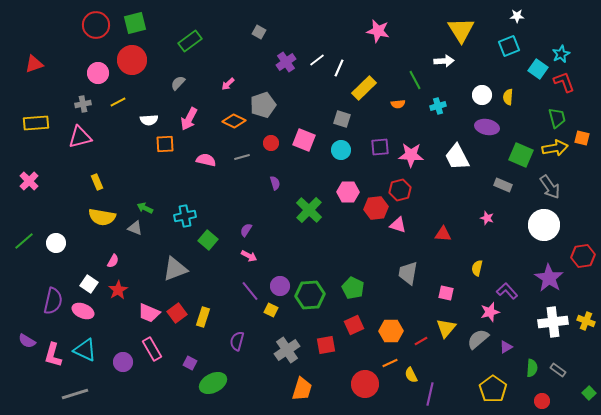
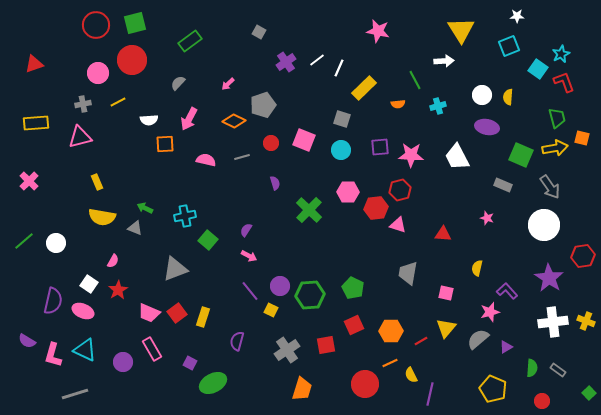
yellow pentagon at (493, 389): rotated 12 degrees counterclockwise
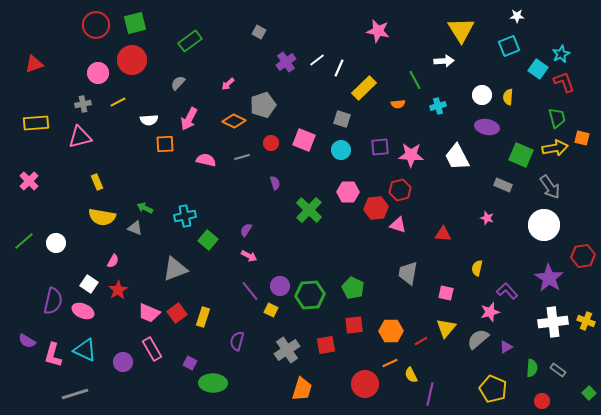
red square at (354, 325): rotated 18 degrees clockwise
green ellipse at (213, 383): rotated 28 degrees clockwise
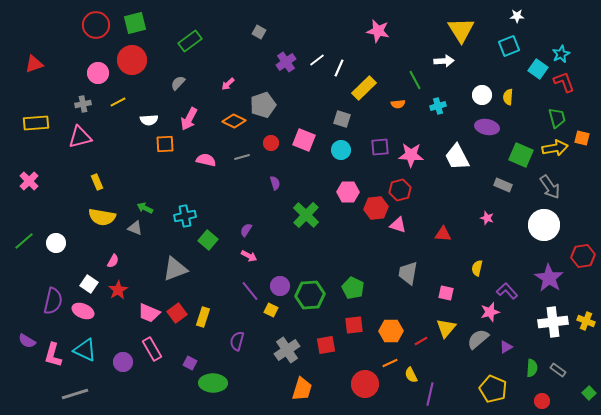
green cross at (309, 210): moved 3 px left, 5 px down
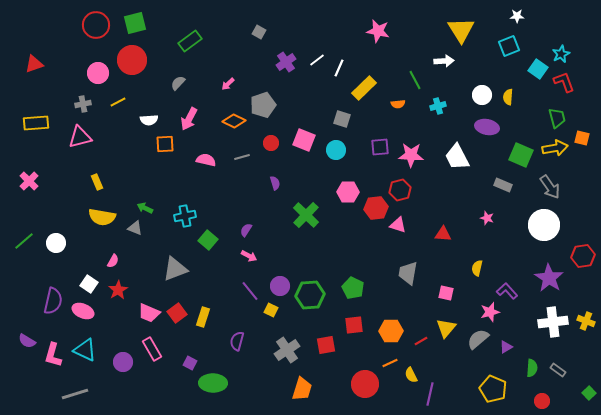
cyan circle at (341, 150): moved 5 px left
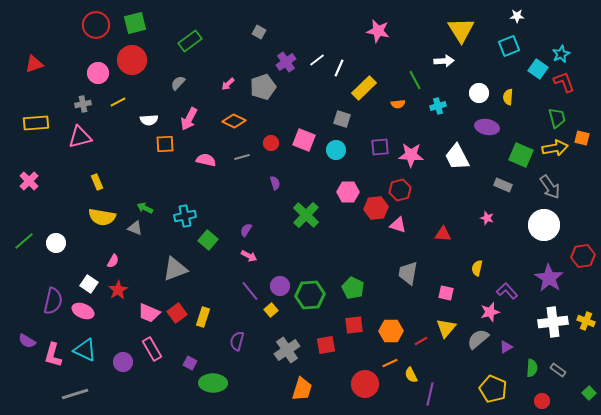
white circle at (482, 95): moved 3 px left, 2 px up
gray pentagon at (263, 105): moved 18 px up
yellow square at (271, 310): rotated 24 degrees clockwise
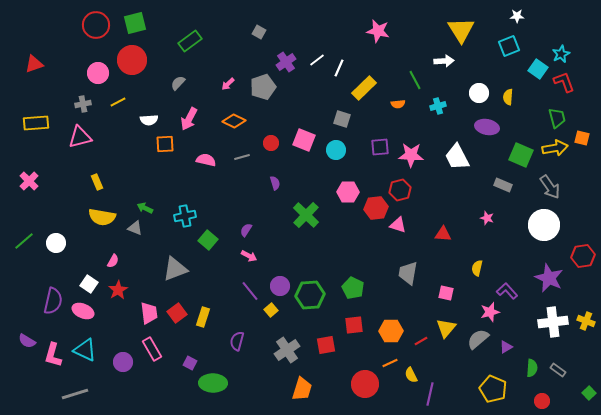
purple star at (549, 278): rotated 8 degrees counterclockwise
pink trapezoid at (149, 313): rotated 120 degrees counterclockwise
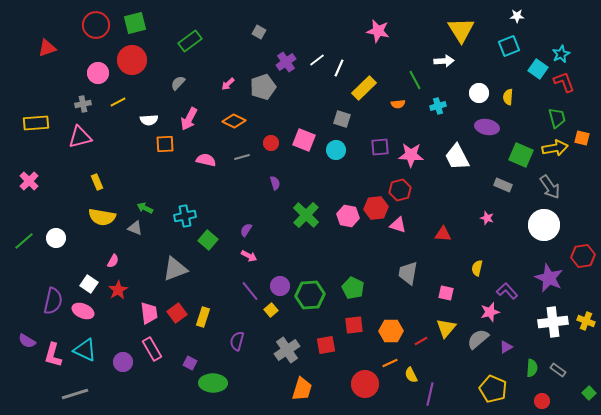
red triangle at (34, 64): moved 13 px right, 16 px up
pink hexagon at (348, 192): moved 24 px down; rotated 10 degrees clockwise
white circle at (56, 243): moved 5 px up
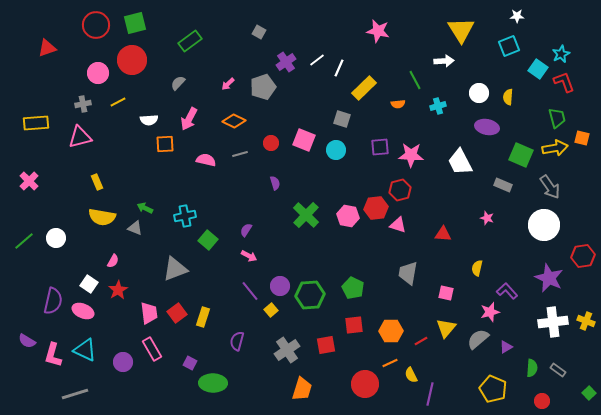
gray line at (242, 157): moved 2 px left, 3 px up
white trapezoid at (457, 157): moved 3 px right, 5 px down
